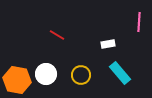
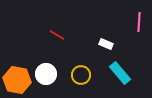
white rectangle: moved 2 px left; rotated 32 degrees clockwise
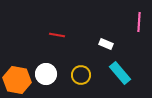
red line: rotated 21 degrees counterclockwise
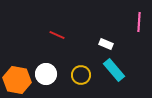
red line: rotated 14 degrees clockwise
cyan rectangle: moved 6 px left, 3 px up
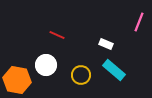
pink line: rotated 18 degrees clockwise
cyan rectangle: rotated 10 degrees counterclockwise
white circle: moved 9 px up
